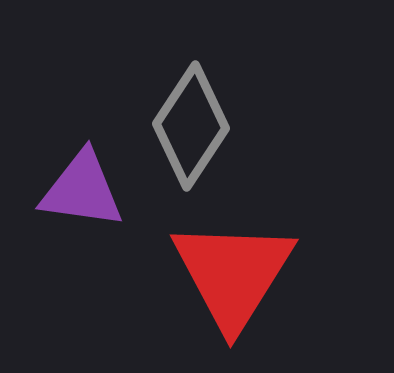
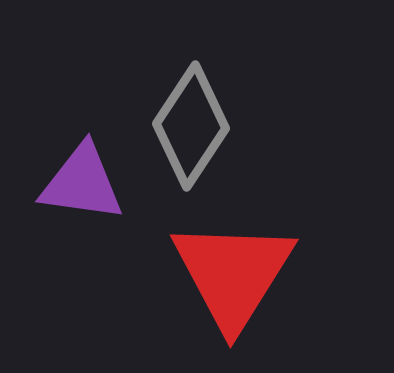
purple triangle: moved 7 px up
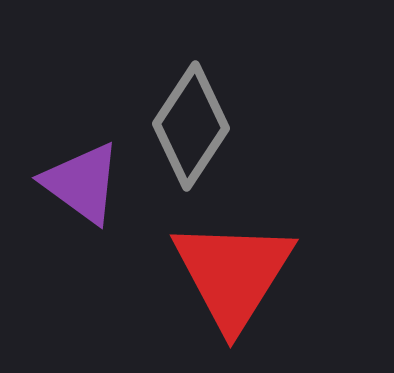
purple triangle: rotated 28 degrees clockwise
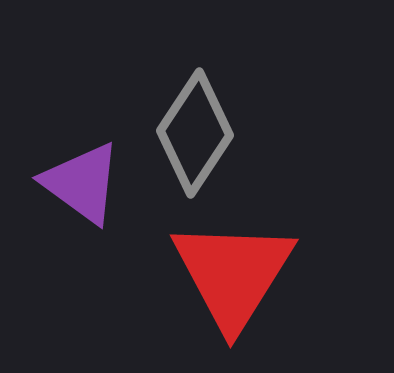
gray diamond: moved 4 px right, 7 px down
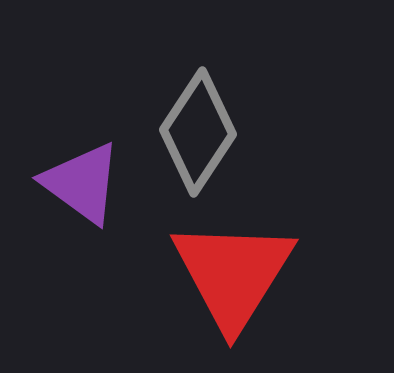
gray diamond: moved 3 px right, 1 px up
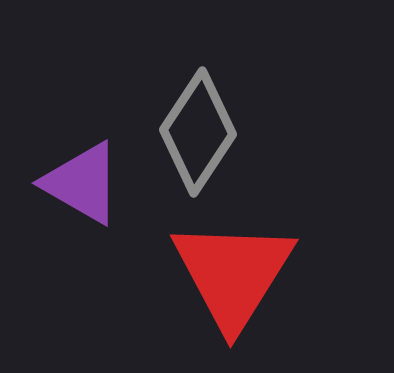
purple triangle: rotated 6 degrees counterclockwise
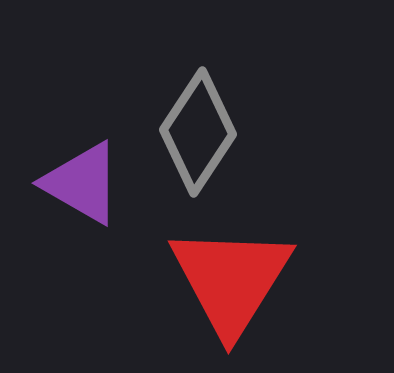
red triangle: moved 2 px left, 6 px down
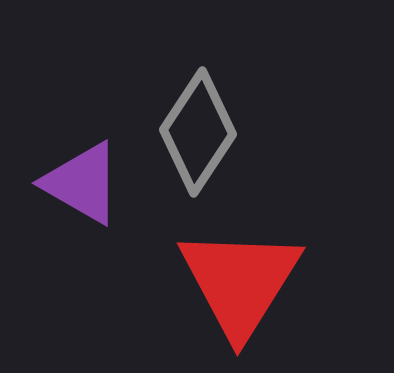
red triangle: moved 9 px right, 2 px down
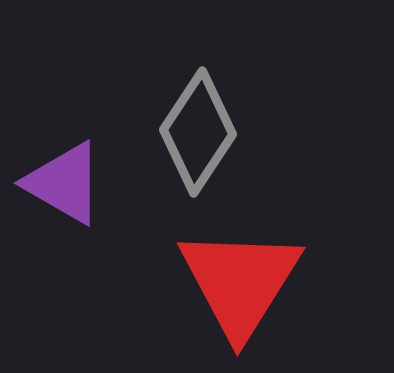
purple triangle: moved 18 px left
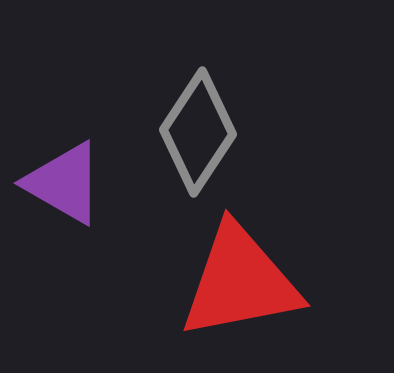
red triangle: rotated 47 degrees clockwise
